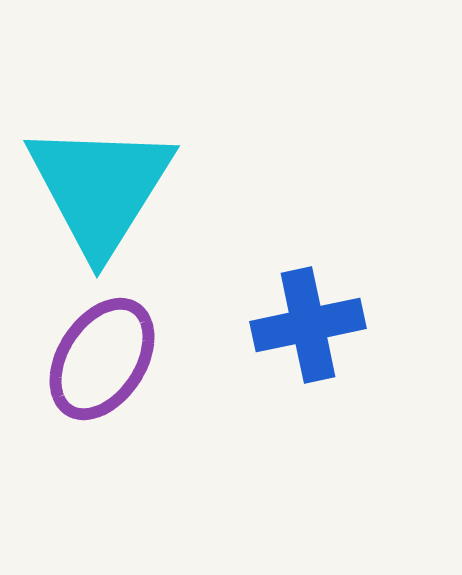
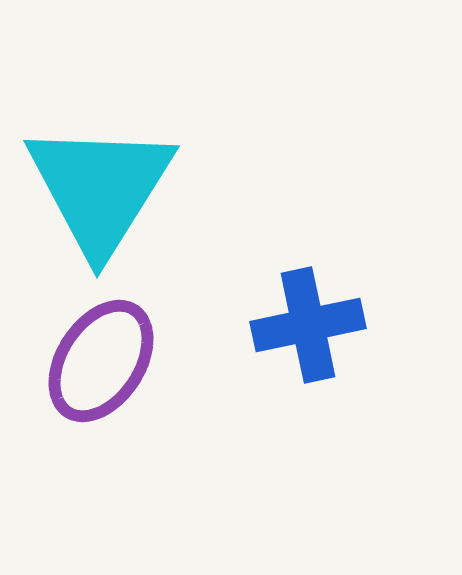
purple ellipse: moved 1 px left, 2 px down
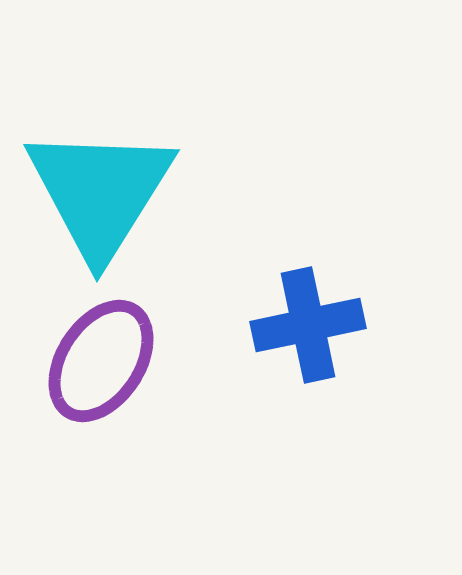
cyan triangle: moved 4 px down
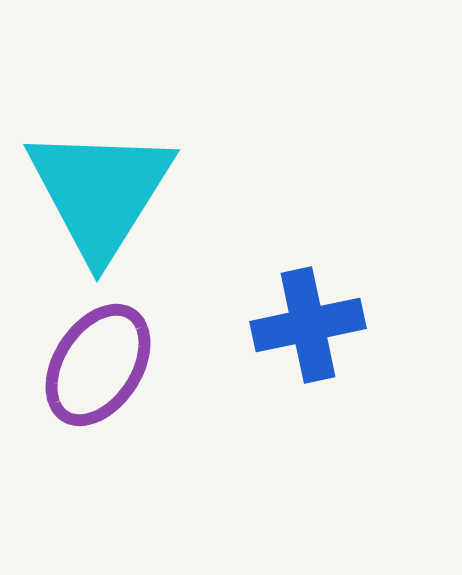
purple ellipse: moved 3 px left, 4 px down
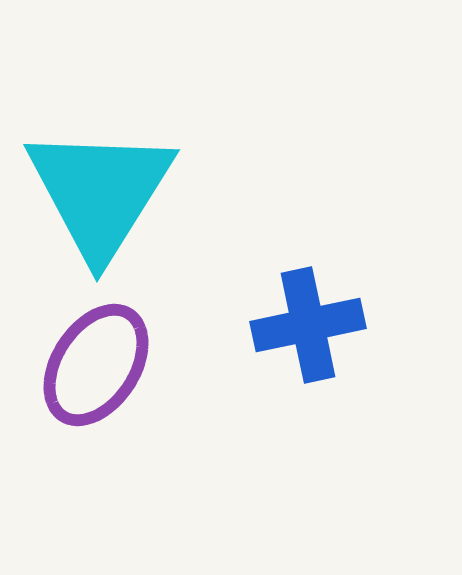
purple ellipse: moved 2 px left
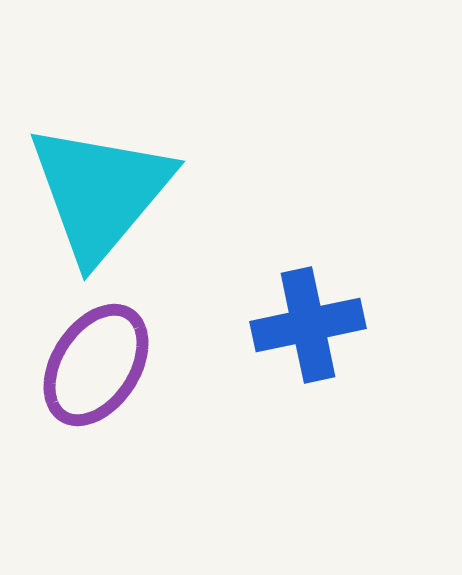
cyan triangle: rotated 8 degrees clockwise
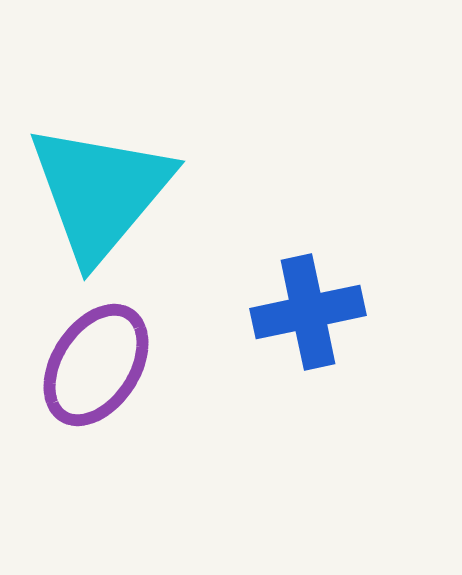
blue cross: moved 13 px up
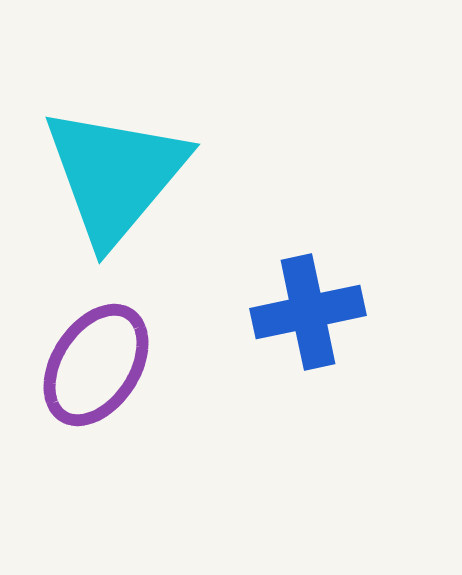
cyan triangle: moved 15 px right, 17 px up
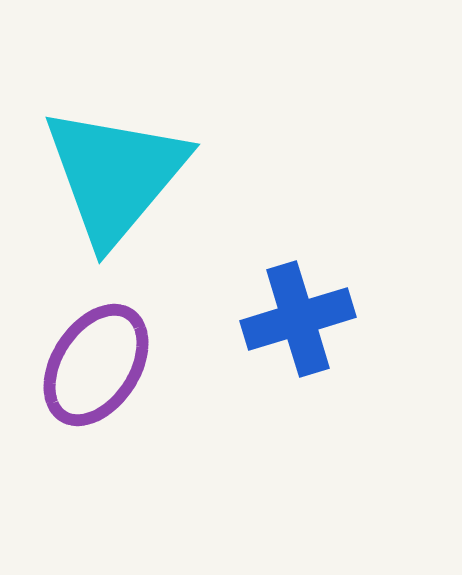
blue cross: moved 10 px left, 7 px down; rotated 5 degrees counterclockwise
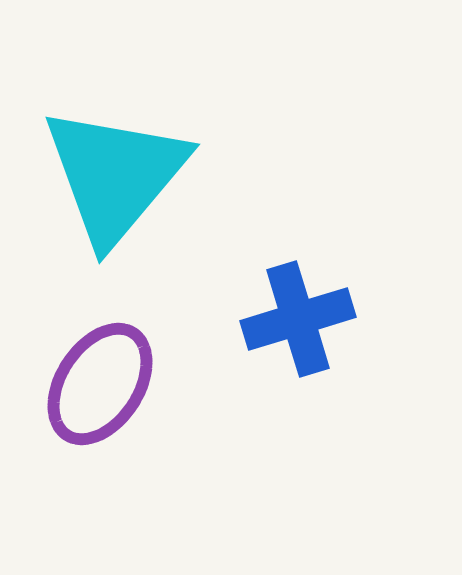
purple ellipse: moved 4 px right, 19 px down
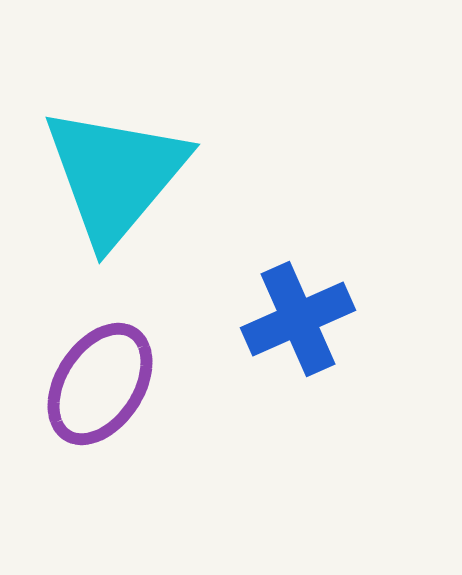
blue cross: rotated 7 degrees counterclockwise
